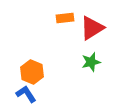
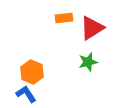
orange rectangle: moved 1 px left
green star: moved 3 px left
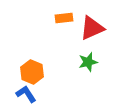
red triangle: rotated 8 degrees clockwise
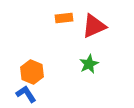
red triangle: moved 2 px right, 2 px up
green star: moved 1 px right, 2 px down; rotated 12 degrees counterclockwise
